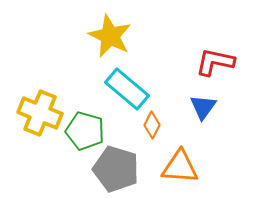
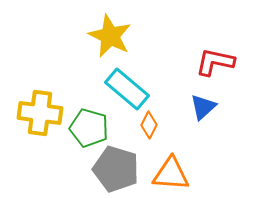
blue triangle: rotated 12 degrees clockwise
yellow cross: rotated 15 degrees counterclockwise
orange diamond: moved 3 px left
green pentagon: moved 4 px right, 3 px up
orange triangle: moved 9 px left, 7 px down
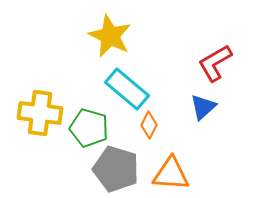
red L-shape: moved 1 px down; rotated 42 degrees counterclockwise
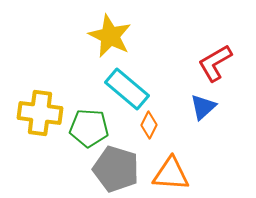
green pentagon: rotated 12 degrees counterclockwise
